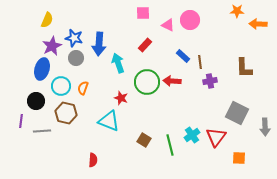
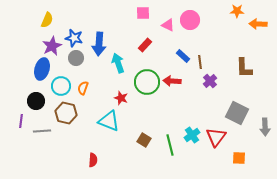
purple cross: rotated 32 degrees counterclockwise
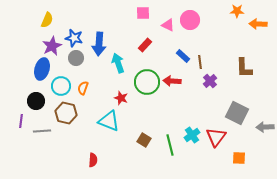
gray arrow: rotated 90 degrees clockwise
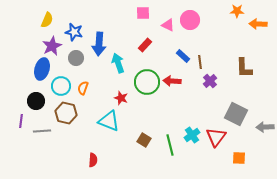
blue star: moved 6 px up
gray square: moved 1 px left, 1 px down
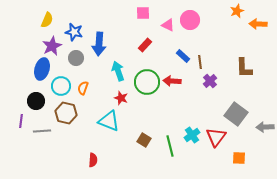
orange star: rotated 24 degrees counterclockwise
cyan arrow: moved 8 px down
gray square: rotated 10 degrees clockwise
green line: moved 1 px down
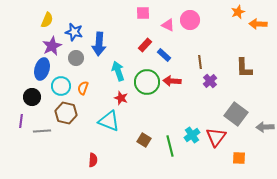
orange star: moved 1 px right, 1 px down
blue rectangle: moved 19 px left, 1 px up
black circle: moved 4 px left, 4 px up
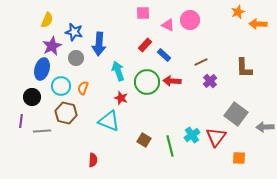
brown line: moved 1 px right; rotated 72 degrees clockwise
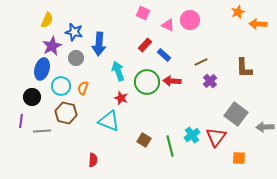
pink square: rotated 24 degrees clockwise
